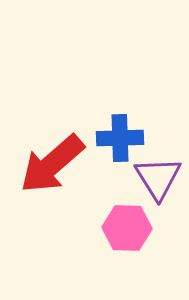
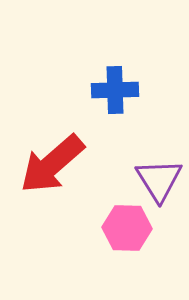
blue cross: moved 5 px left, 48 px up
purple triangle: moved 1 px right, 2 px down
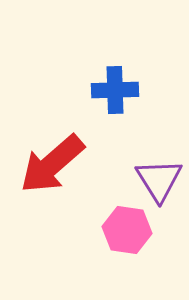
pink hexagon: moved 2 px down; rotated 6 degrees clockwise
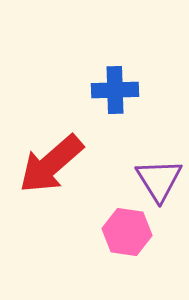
red arrow: moved 1 px left
pink hexagon: moved 2 px down
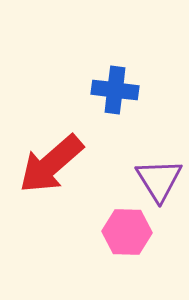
blue cross: rotated 9 degrees clockwise
pink hexagon: rotated 6 degrees counterclockwise
